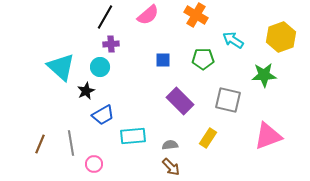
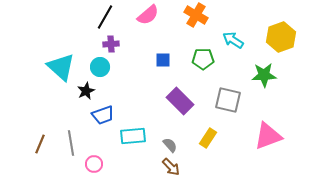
blue trapezoid: rotated 10 degrees clockwise
gray semicircle: rotated 56 degrees clockwise
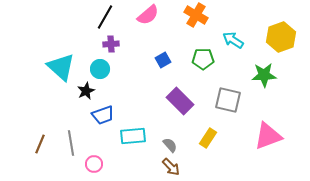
blue square: rotated 28 degrees counterclockwise
cyan circle: moved 2 px down
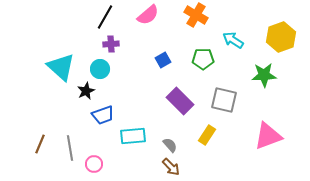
gray square: moved 4 px left
yellow rectangle: moved 1 px left, 3 px up
gray line: moved 1 px left, 5 px down
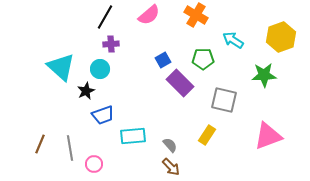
pink semicircle: moved 1 px right
purple rectangle: moved 18 px up
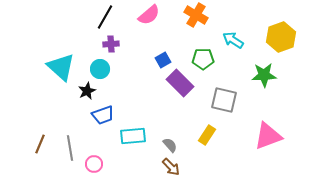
black star: moved 1 px right
